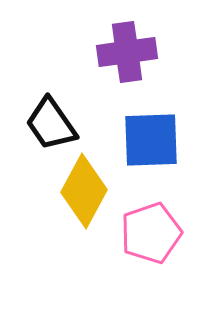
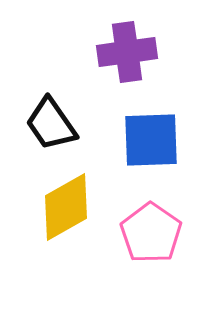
yellow diamond: moved 18 px left, 16 px down; rotated 32 degrees clockwise
pink pentagon: rotated 18 degrees counterclockwise
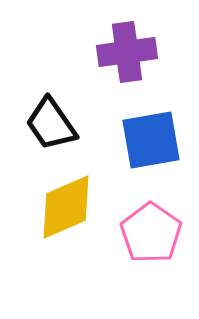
blue square: rotated 8 degrees counterclockwise
yellow diamond: rotated 6 degrees clockwise
